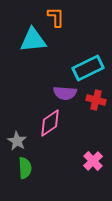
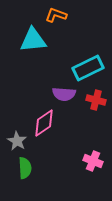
orange L-shape: moved 2 px up; rotated 70 degrees counterclockwise
purple semicircle: moved 1 px left, 1 px down
pink diamond: moved 6 px left
pink cross: rotated 24 degrees counterclockwise
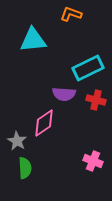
orange L-shape: moved 15 px right, 1 px up
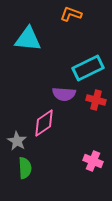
cyan triangle: moved 5 px left, 1 px up; rotated 12 degrees clockwise
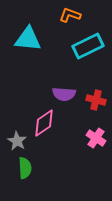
orange L-shape: moved 1 px left, 1 px down
cyan rectangle: moved 22 px up
pink cross: moved 3 px right, 23 px up; rotated 12 degrees clockwise
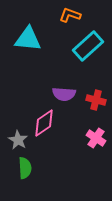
cyan rectangle: rotated 16 degrees counterclockwise
gray star: moved 1 px right, 1 px up
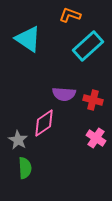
cyan triangle: rotated 28 degrees clockwise
red cross: moved 3 px left
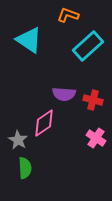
orange L-shape: moved 2 px left
cyan triangle: moved 1 px right, 1 px down
